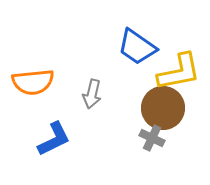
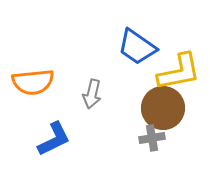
gray cross: rotated 35 degrees counterclockwise
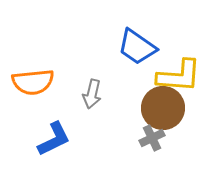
yellow L-shape: moved 4 px down; rotated 15 degrees clockwise
gray cross: rotated 15 degrees counterclockwise
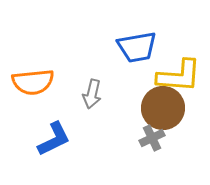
blue trapezoid: rotated 45 degrees counterclockwise
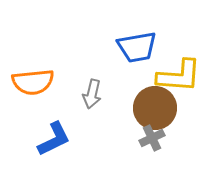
brown circle: moved 8 px left
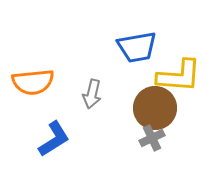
blue L-shape: rotated 6 degrees counterclockwise
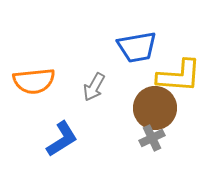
orange semicircle: moved 1 px right, 1 px up
gray arrow: moved 2 px right, 7 px up; rotated 16 degrees clockwise
blue L-shape: moved 8 px right
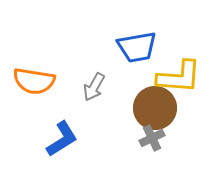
yellow L-shape: moved 1 px down
orange semicircle: rotated 15 degrees clockwise
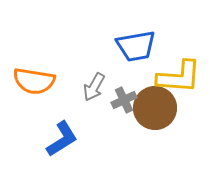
blue trapezoid: moved 1 px left, 1 px up
gray cross: moved 28 px left, 38 px up
